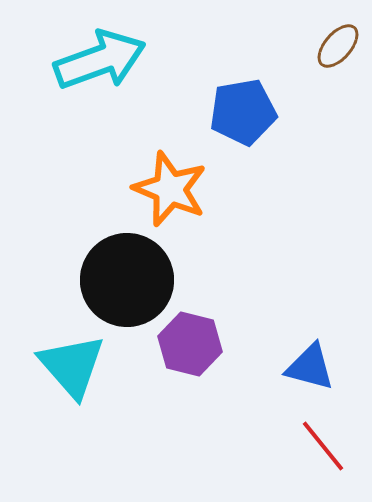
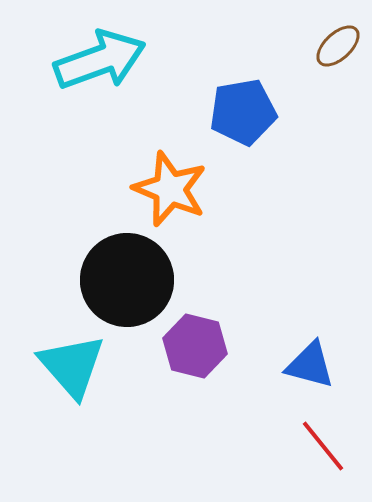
brown ellipse: rotated 6 degrees clockwise
purple hexagon: moved 5 px right, 2 px down
blue triangle: moved 2 px up
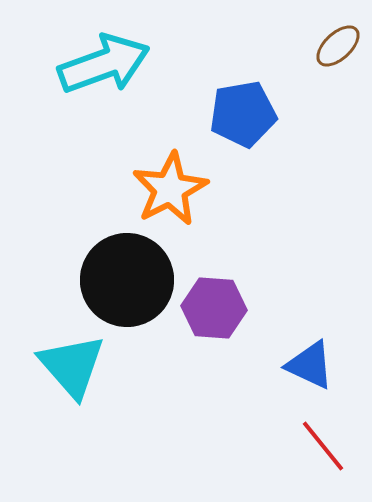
cyan arrow: moved 4 px right, 4 px down
blue pentagon: moved 2 px down
orange star: rotated 22 degrees clockwise
purple hexagon: moved 19 px right, 38 px up; rotated 10 degrees counterclockwise
blue triangle: rotated 10 degrees clockwise
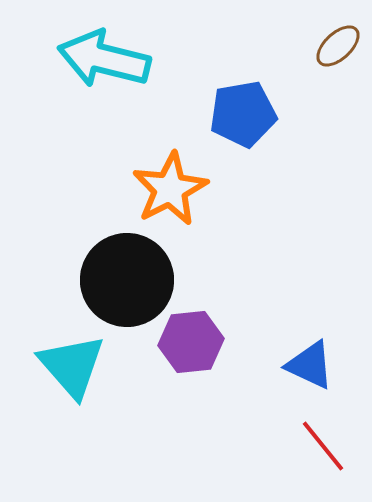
cyan arrow: moved 5 px up; rotated 146 degrees counterclockwise
purple hexagon: moved 23 px left, 34 px down; rotated 10 degrees counterclockwise
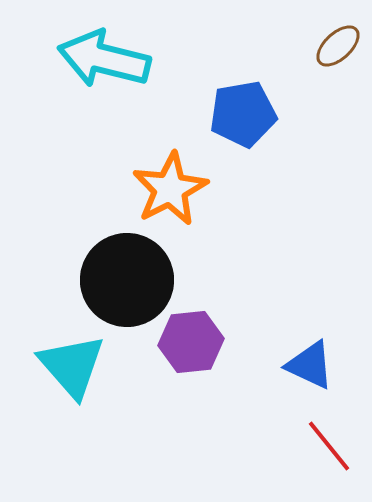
red line: moved 6 px right
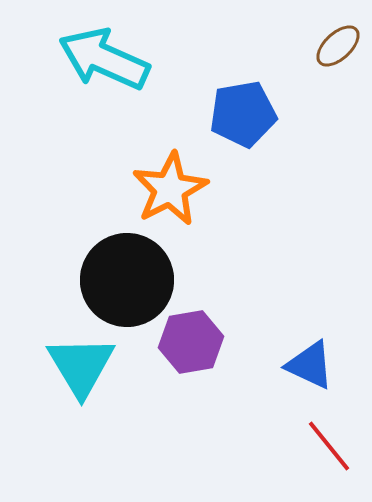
cyan arrow: rotated 10 degrees clockwise
purple hexagon: rotated 4 degrees counterclockwise
cyan triangle: moved 9 px right; rotated 10 degrees clockwise
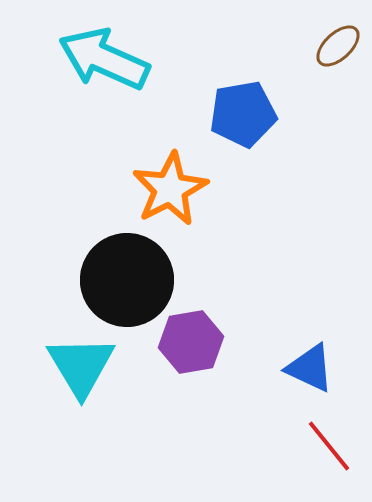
blue triangle: moved 3 px down
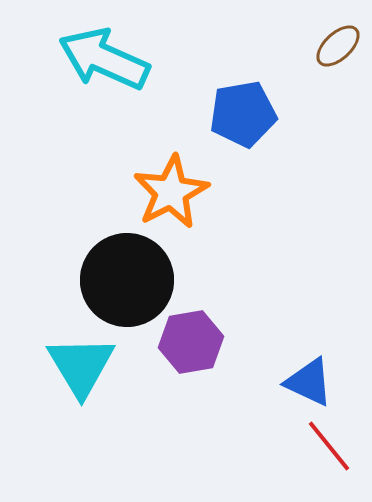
orange star: moved 1 px right, 3 px down
blue triangle: moved 1 px left, 14 px down
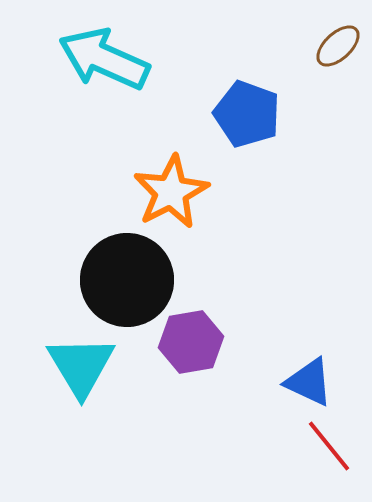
blue pentagon: moved 4 px right; rotated 30 degrees clockwise
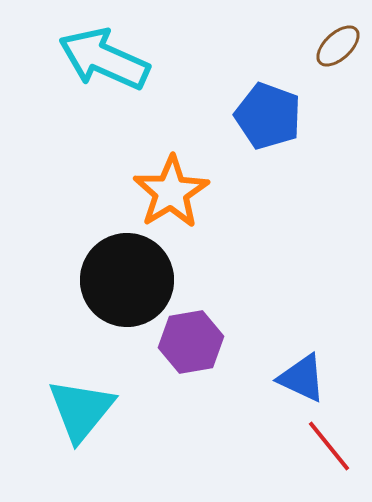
blue pentagon: moved 21 px right, 2 px down
orange star: rotated 4 degrees counterclockwise
cyan triangle: moved 44 px down; rotated 10 degrees clockwise
blue triangle: moved 7 px left, 4 px up
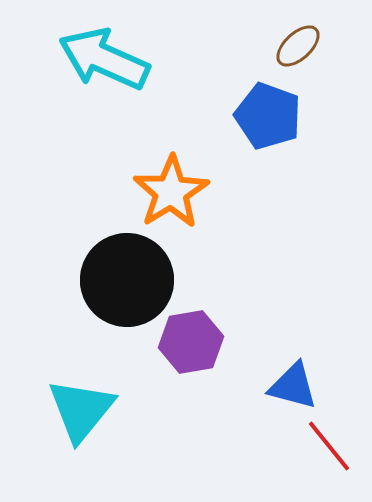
brown ellipse: moved 40 px left
blue triangle: moved 9 px left, 8 px down; rotated 10 degrees counterclockwise
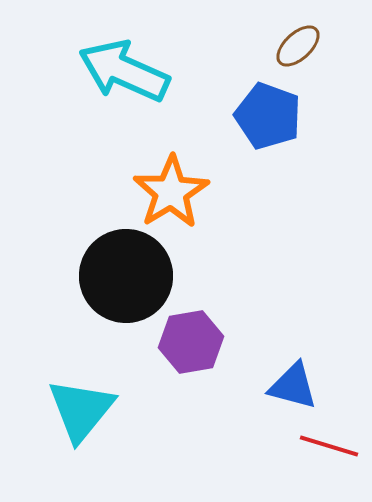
cyan arrow: moved 20 px right, 12 px down
black circle: moved 1 px left, 4 px up
red line: rotated 34 degrees counterclockwise
